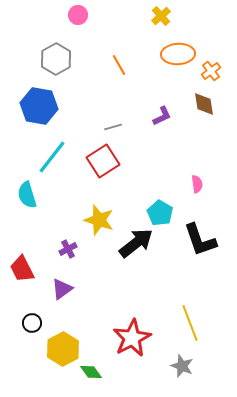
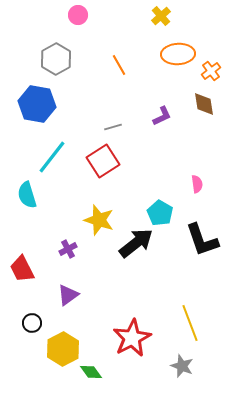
blue hexagon: moved 2 px left, 2 px up
black L-shape: moved 2 px right
purple triangle: moved 6 px right, 6 px down
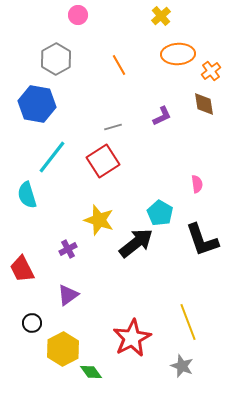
yellow line: moved 2 px left, 1 px up
